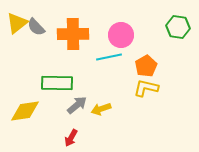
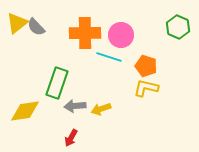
green hexagon: rotated 15 degrees clockwise
orange cross: moved 12 px right, 1 px up
cyan line: rotated 30 degrees clockwise
orange pentagon: rotated 25 degrees counterclockwise
green rectangle: rotated 72 degrees counterclockwise
gray arrow: moved 2 px left, 1 px down; rotated 145 degrees counterclockwise
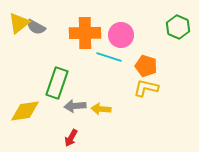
yellow triangle: moved 2 px right
gray semicircle: rotated 18 degrees counterclockwise
yellow arrow: rotated 24 degrees clockwise
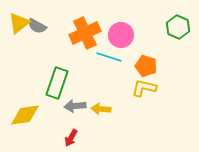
gray semicircle: moved 1 px right, 1 px up
orange cross: rotated 24 degrees counterclockwise
yellow L-shape: moved 2 px left
yellow diamond: moved 4 px down
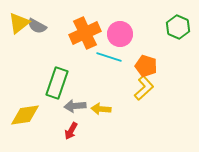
pink circle: moved 1 px left, 1 px up
yellow L-shape: rotated 125 degrees clockwise
red arrow: moved 7 px up
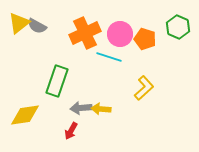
orange pentagon: moved 1 px left, 27 px up
green rectangle: moved 2 px up
gray arrow: moved 6 px right, 2 px down
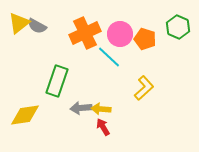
cyan line: rotated 25 degrees clockwise
red arrow: moved 32 px right, 4 px up; rotated 120 degrees clockwise
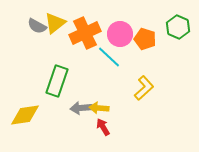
yellow triangle: moved 36 px right
yellow arrow: moved 2 px left, 1 px up
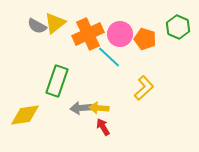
orange cross: moved 3 px right, 1 px down
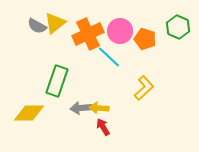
pink circle: moved 3 px up
yellow diamond: moved 4 px right, 2 px up; rotated 8 degrees clockwise
